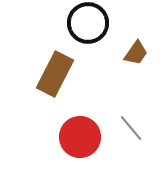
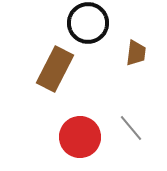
brown trapezoid: rotated 28 degrees counterclockwise
brown rectangle: moved 5 px up
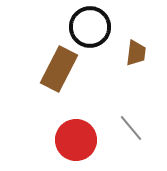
black circle: moved 2 px right, 4 px down
brown rectangle: moved 4 px right
red circle: moved 4 px left, 3 px down
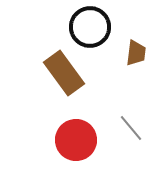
brown rectangle: moved 5 px right, 4 px down; rotated 63 degrees counterclockwise
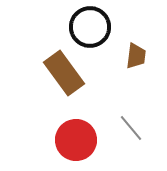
brown trapezoid: moved 3 px down
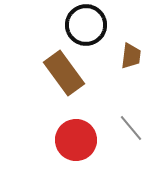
black circle: moved 4 px left, 2 px up
brown trapezoid: moved 5 px left
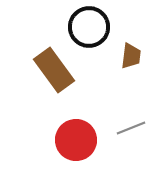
black circle: moved 3 px right, 2 px down
brown rectangle: moved 10 px left, 3 px up
gray line: rotated 72 degrees counterclockwise
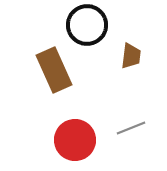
black circle: moved 2 px left, 2 px up
brown rectangle: rotated 12 degrees clockwise
red circle: moved 1 px left
